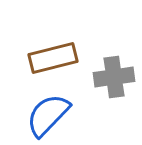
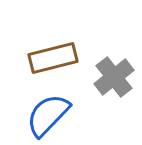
gray cross: rotated 30 degrees counterclockwise
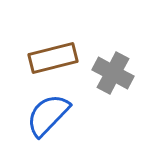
gray cross: moved 1 px left, 4 px up; rotated 24 degrees counterclockwise
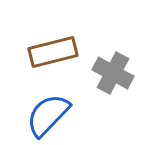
brown rectangle: moved 6 px up
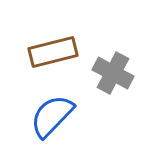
blue semicircle: moved 4 px right, 1 px down
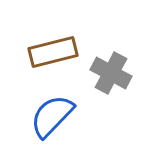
gray cross: moved 2 px left
